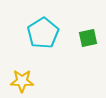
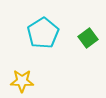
green square: rotated 24 degrees counterclockwise
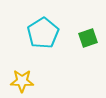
green square: rotated 18 degrees clockwise
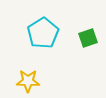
yellow star: moved 6 px right
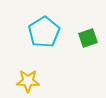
cyan pentagon: moved 1 px right, 1 px up
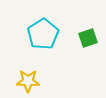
cyan pentagon: moved 1 px left, 2 px down
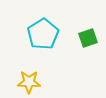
yellow star: moved 1 px right, 1 px down
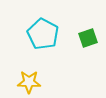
cyan pentagon: rotated 12 degrees counterclockwise
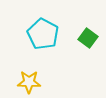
green square: rotated 36 degrees counterclockwise
